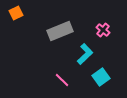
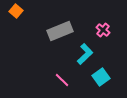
orange square: moved 2 px up; rotated 24 degrees counterclockwise
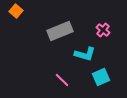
cyan L-shape: rotated 60 degrees clockwise
cyan square: rotated 12 degrees clockwise
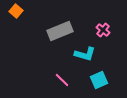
cyan square: moved 2 px left, 3 px down
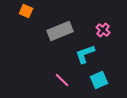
orange square: moved 10 px right; rotated 16 degrees counterclockwise
cyan L-shape: rotated 145 degrees clockwise
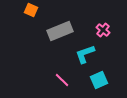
orange square: moved 5 px right, 1 px up
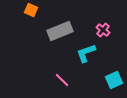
cyan L-shape: moved 1 px right, 1 px up
cyan square: moved 15 px right
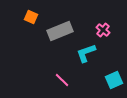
orange square: moved 7 px down
